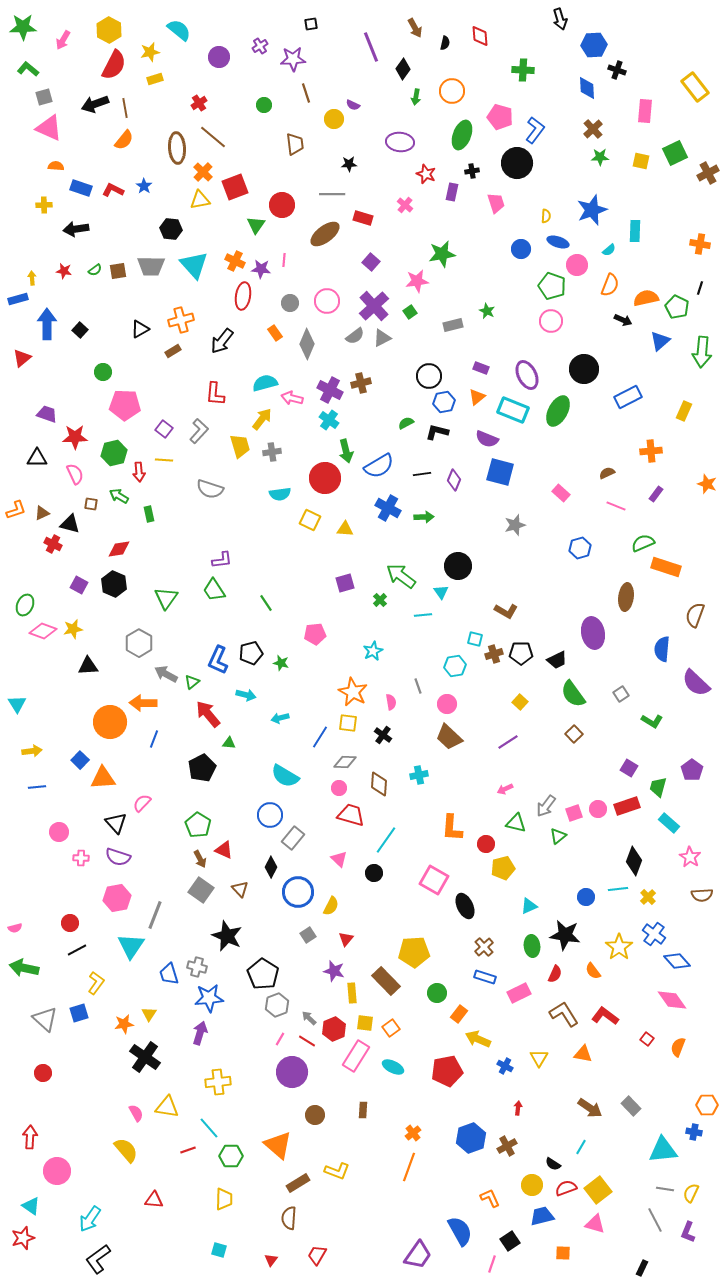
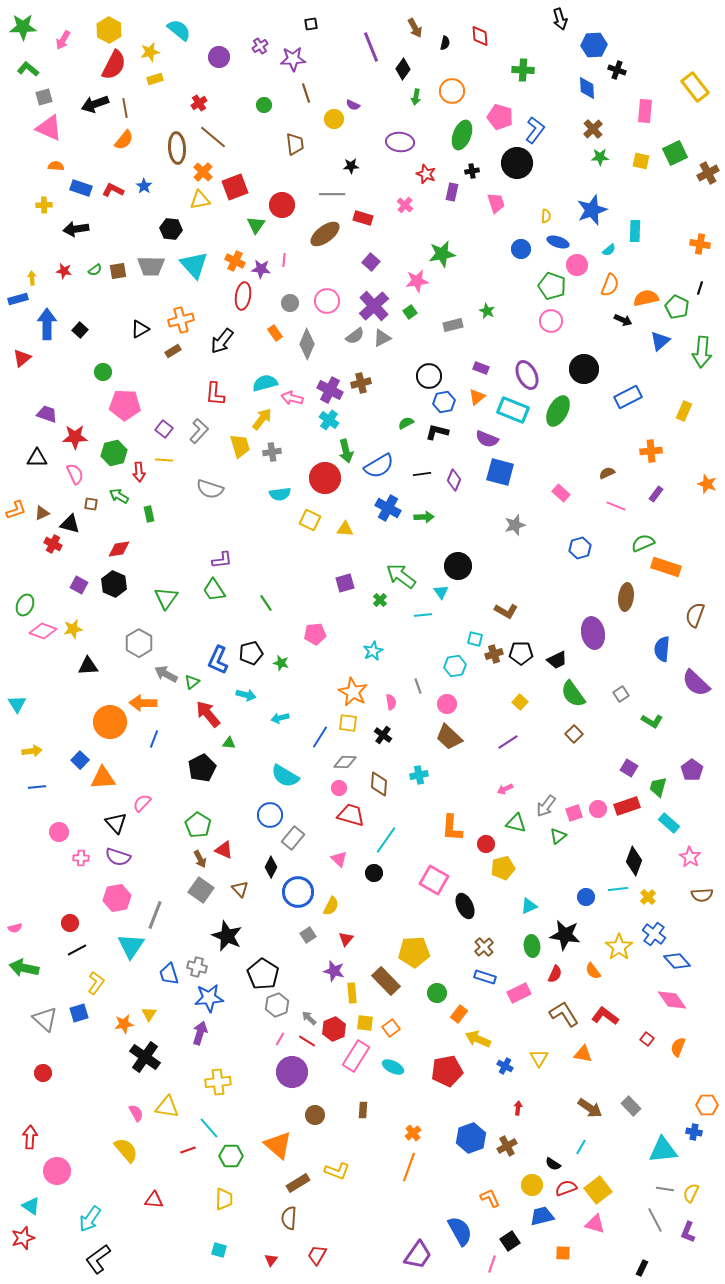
black star at (349, 164): moved 2 px right, 2 px down
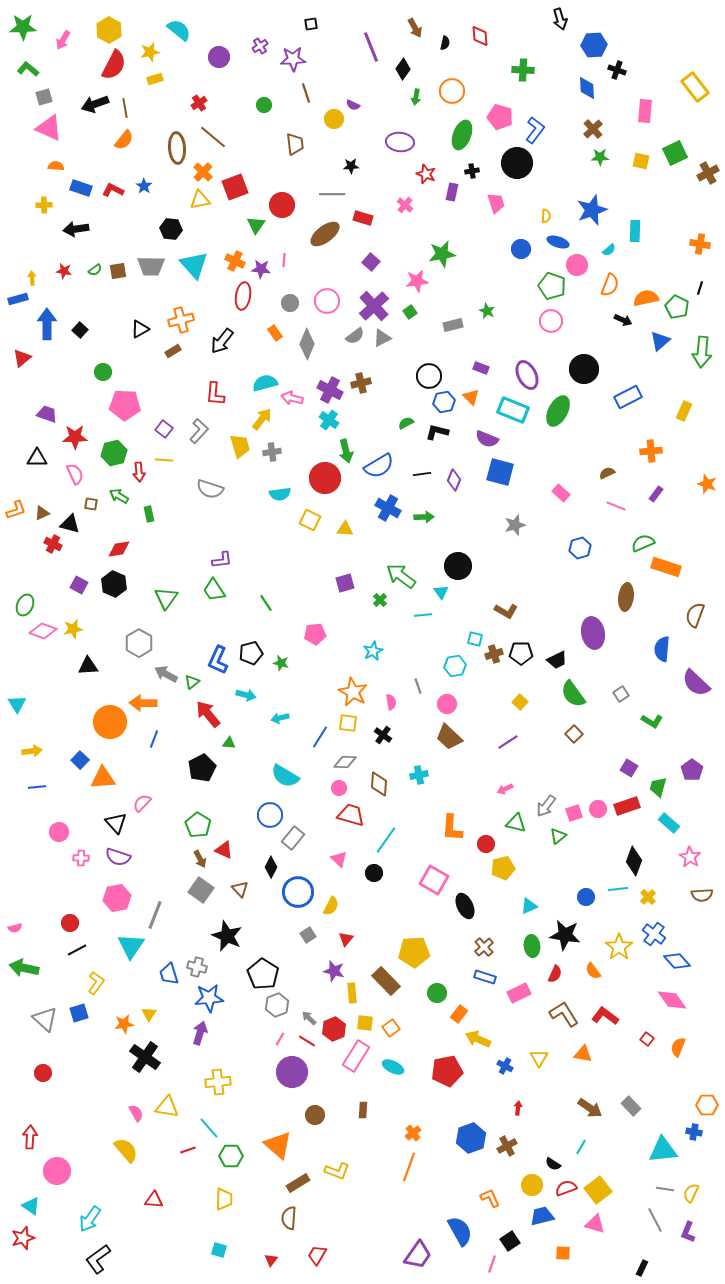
orange triangle at (477, 397): moved 6 px left; rotated 36 degrees counterclockwise
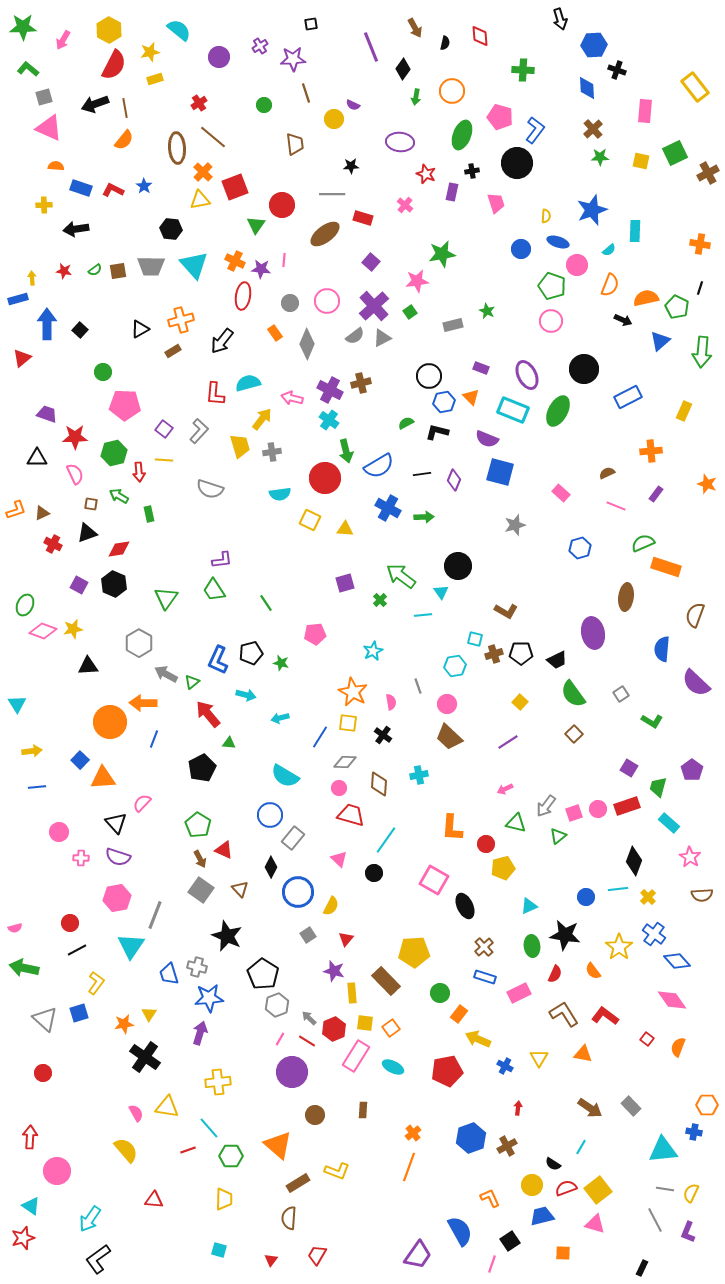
cyan semicircle at (265, 383): moved 17 px left
black triangle at (70, 524): moved 17 px right, 9 px down; rotated 35 degrees counterclockwise
green circle at (437, 993): moved 3 px right
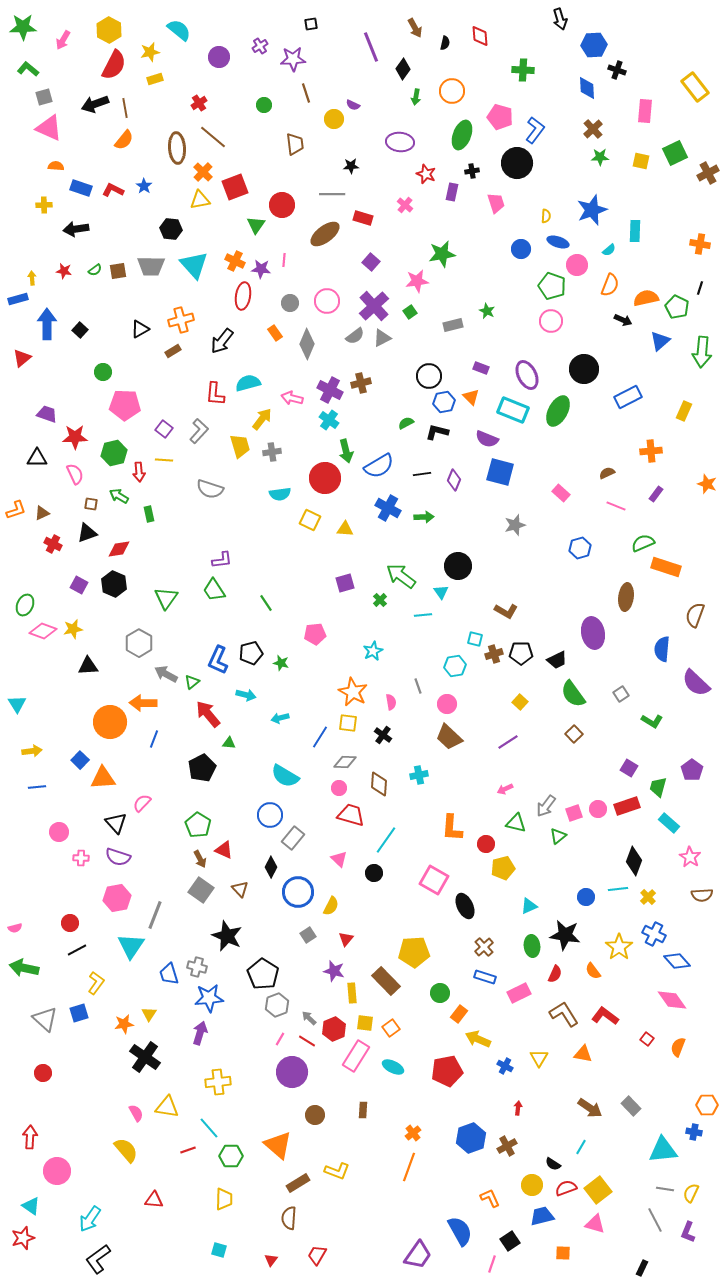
blue cross at (654, 934): rotated 10 degrees counterclockwise
